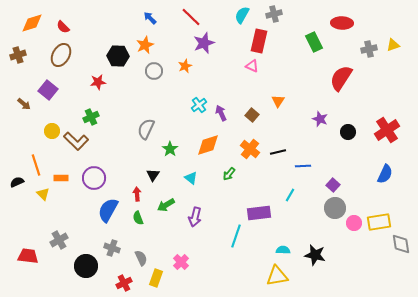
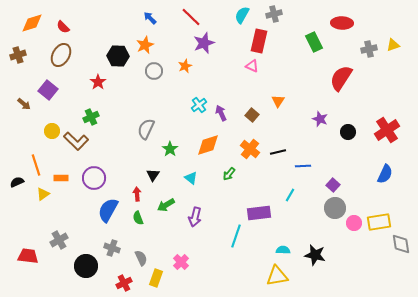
red star at (98, 82): rotated 28 degrees counterclockwise
yellow triangle at (43, 194): rotated 40 degrees clockwise
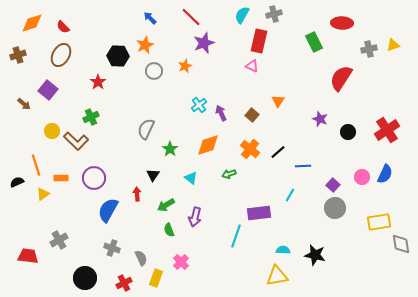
black line at (278, 152): rotated 28 degrees counterclockwise
green arrow at (229, 174): rotated 32 degrees clockwise
green semicircle at (138, 218): moved 31 px right, 12 px down
pink circle at (354, 223): moved 8 px right, 46 px up
black circle at (86, 266): moved 1 px left, 12 px down
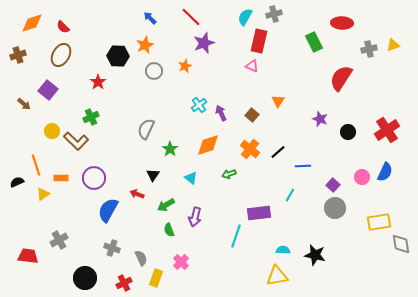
cyan semicircle at (242, 15): moved 3 px right, 2 px down
blue semicircle at (385, 174): moved 2 px up
red arrow at (137, 194): rotated 64 degrees counterclockwise
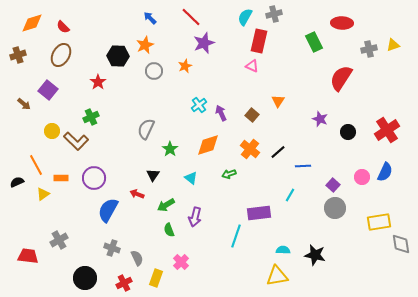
orange line at (36, 165): rotated 10 degrees counterclockwise
gray semicircle at (141, 258): moved 4 px left
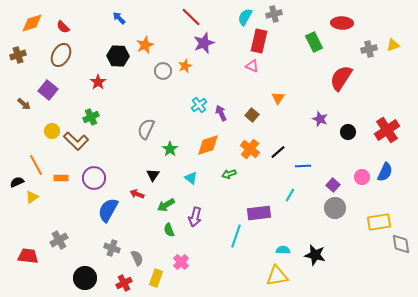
blue arrow at (150, 18): moved 31 px left
gray circle at (154, 71): moved 9 px right
orange triangle at (278, 101): moved 3 px up
yellow triangle at (43, 194): moved 11 px left, 3 px down
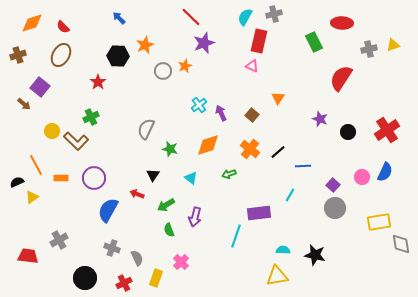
purple square at (48, 90): moved 8 px left, 3 px up
green star at (170, 149): rotated 21 degrees counterclockwise
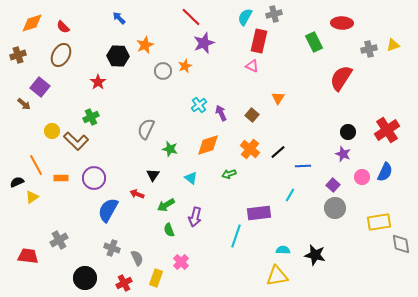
purple star at (320, 119): moved 23 px right, 35 px down
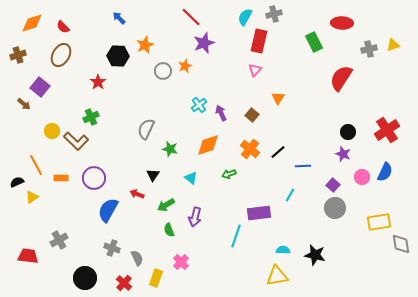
pink triangle at (252, 66): moved 3 px right, 4 px down; rotated 48 degrees clockwise
red cross at (124, 283): rotated 21 degrees counterclockwise
